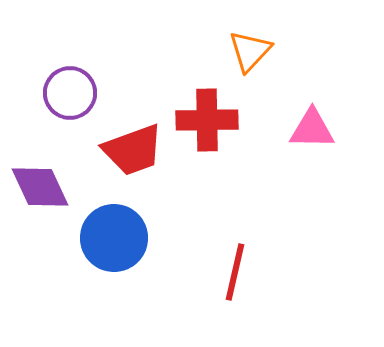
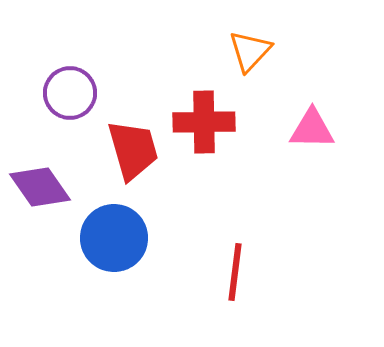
red cross: moved 3 px left, 2 px down
red trapezoid: rotated 86 degrees counterclockwise
purple diamond: rotated 10 degrees counterclockwise
red line: rotated 6 degrees counterclockwise
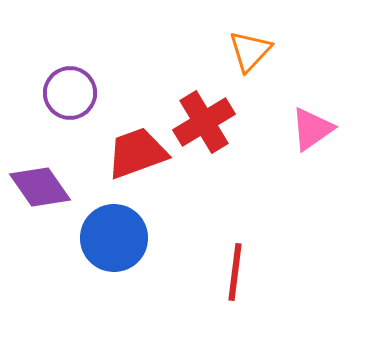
red cross: rotated 30 degrees counterclockwise
pink triangle: rotated 36 degrees counterclockwise
red trapezoid: moved 4 px right, 3 px down; rotated 94 degrees counterclockwise
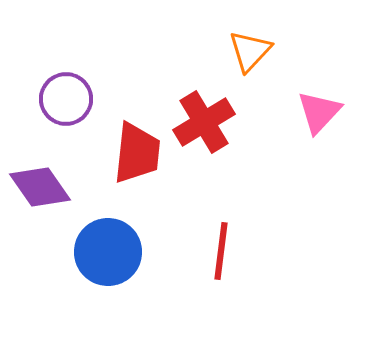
purple circle: moved 4 px left, 6 px down
pink triangle: moved 7 px right, 17 px up; rotated 12 degrees counterclockwise
red trapezoid: rotated 116 degrees clockwise
blue circle: moved 6 px left, 14 px down
red line: moved 14 px left, 21 px up
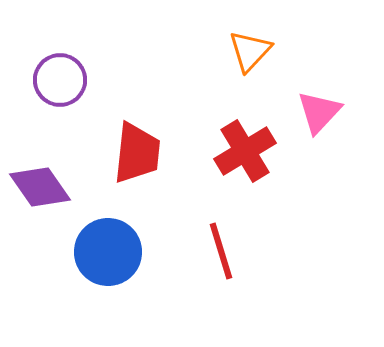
purple circle: moved 6 px left, 19 px up
red cross: moved 41 px right, 29 px down
red line: rotated 24 degrees counterclockwise
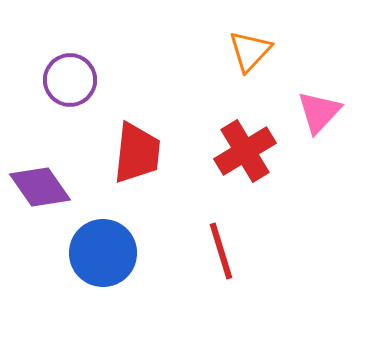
purple circle: moved 10 px right
blue circle: moved 5 px left, 1 px down
